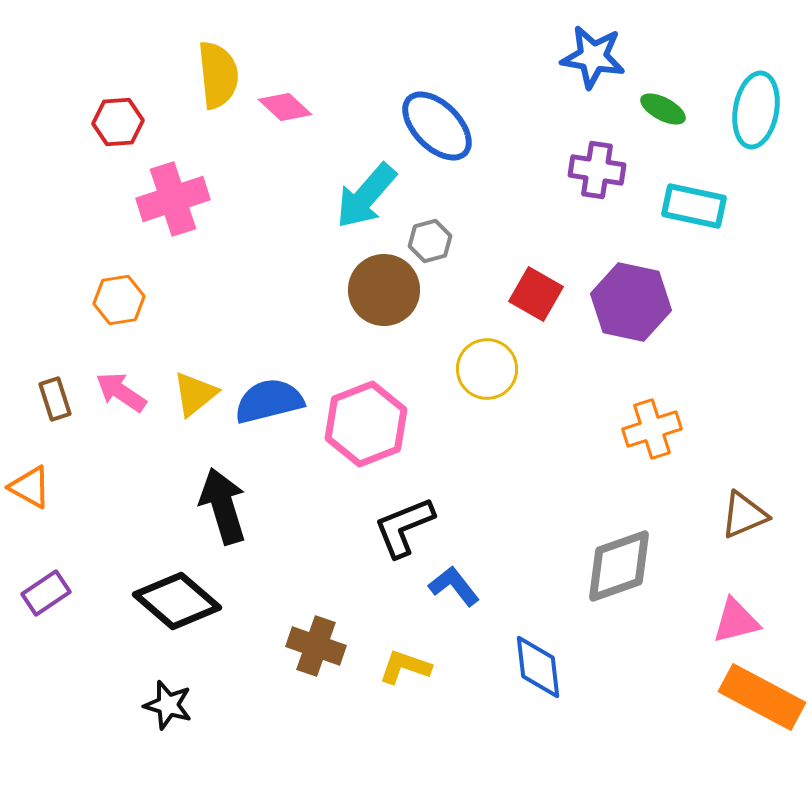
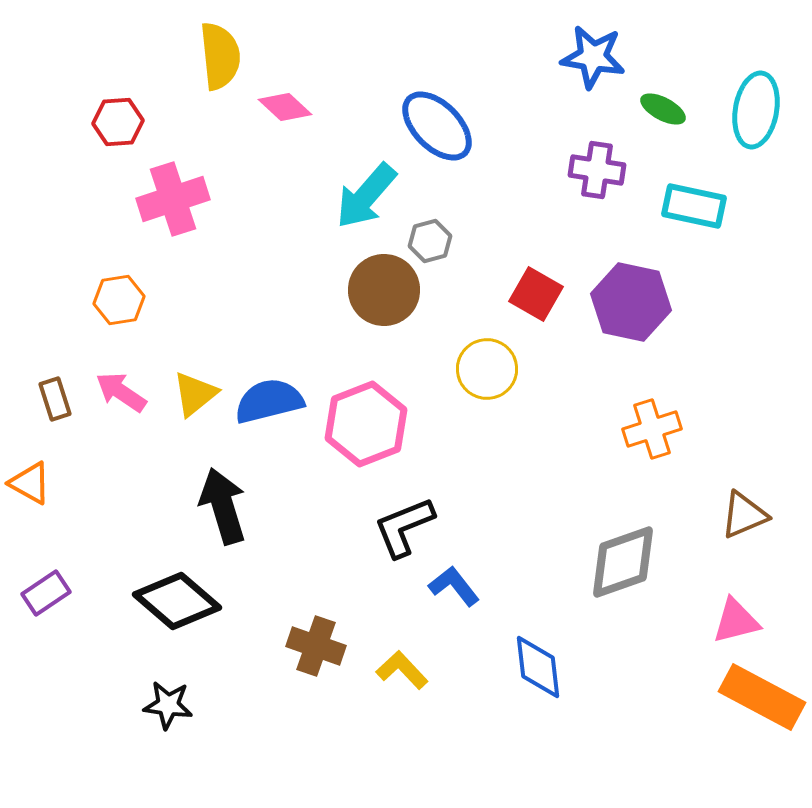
yellow semicircle: moved 2 px right, 19 px up
orange triangle: moved 4 px up
gray diamond: moved 4 px right, 4 px up
yellow L-shape: moved 3 px left, 3 px down; rotated 28 degrees clockwise
black star: rotated 9 degrees counterclockwise
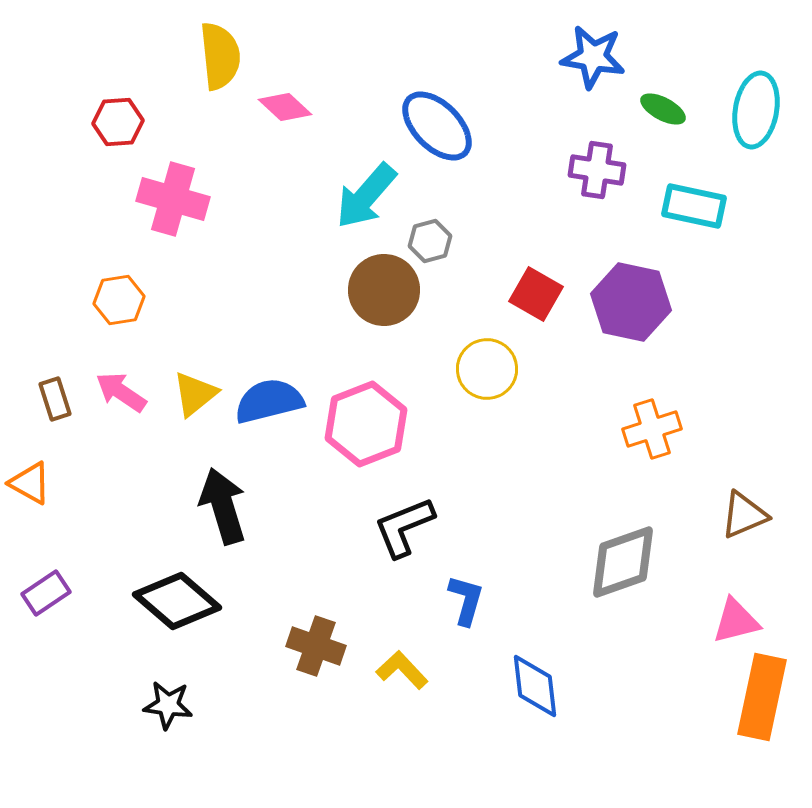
pink cross: rotated 34 degrees clockwise
blue L-shape: moved 12 px right, 14 px down; rotated 54 degrees clockwise
blue diamond: moved 3 px left, 19 px down
orange rectangle: rotated 74 degrees clockwise
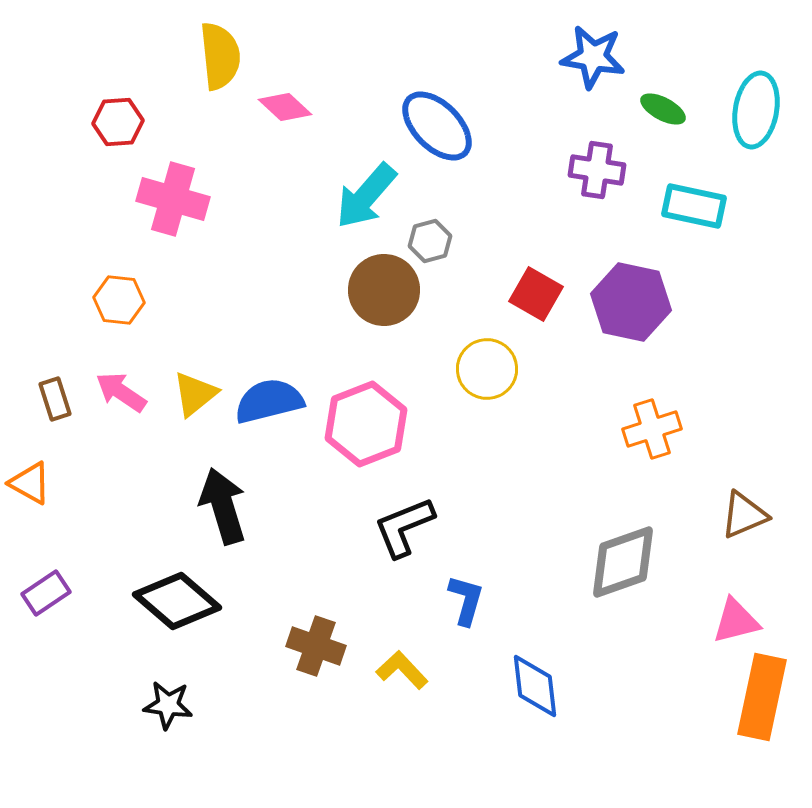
orange hexagon: rotated 15 degrees clockwise
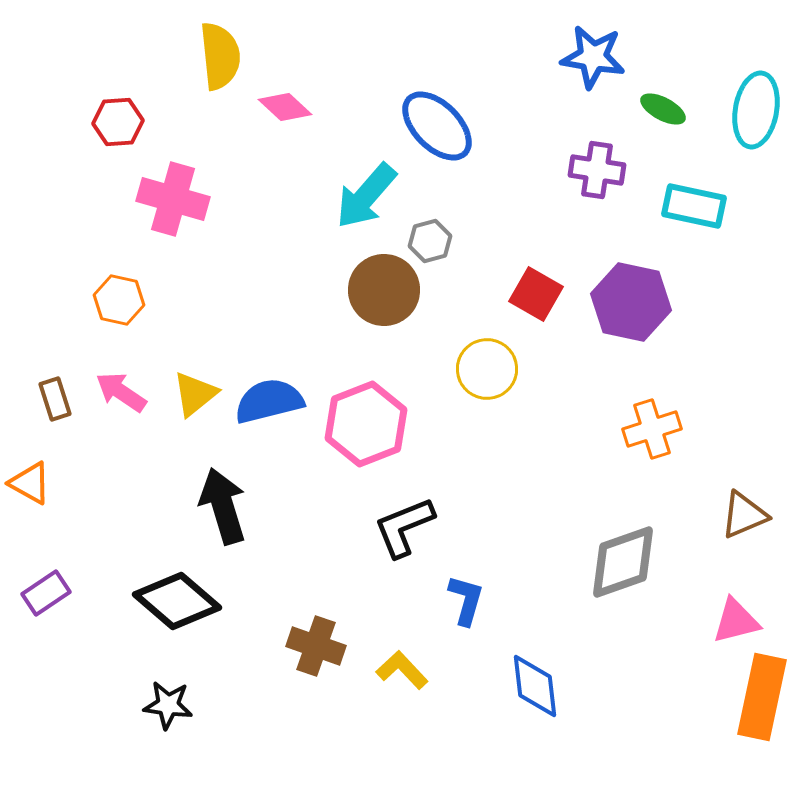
orange hexagon: rotated 6 degrees clockwise
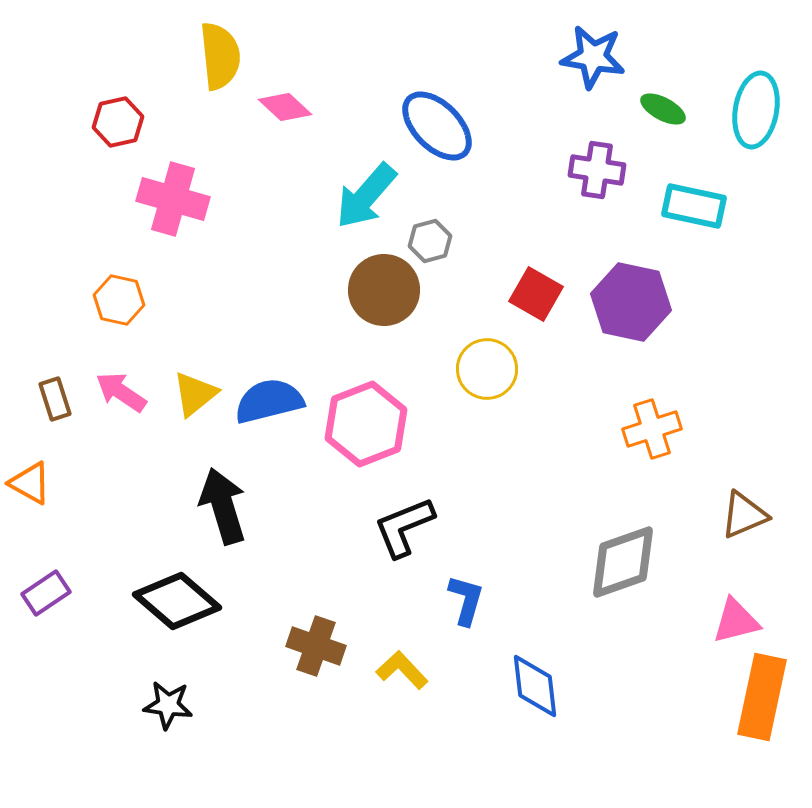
red hexagon: rotated 9 degrees counterclockwise
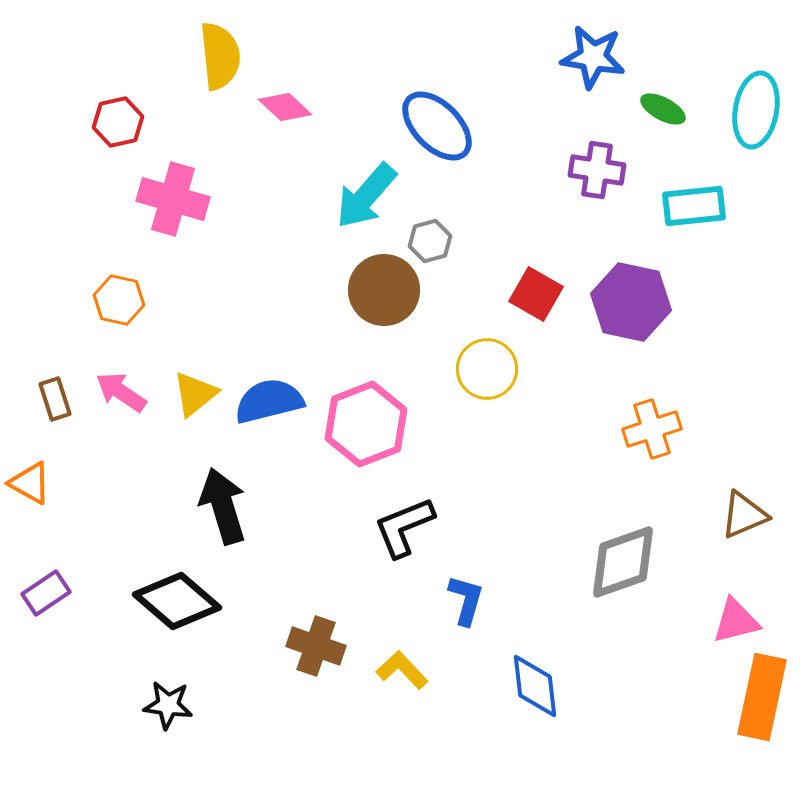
cyan rectangle: rotated 18 degrees counterclockwise
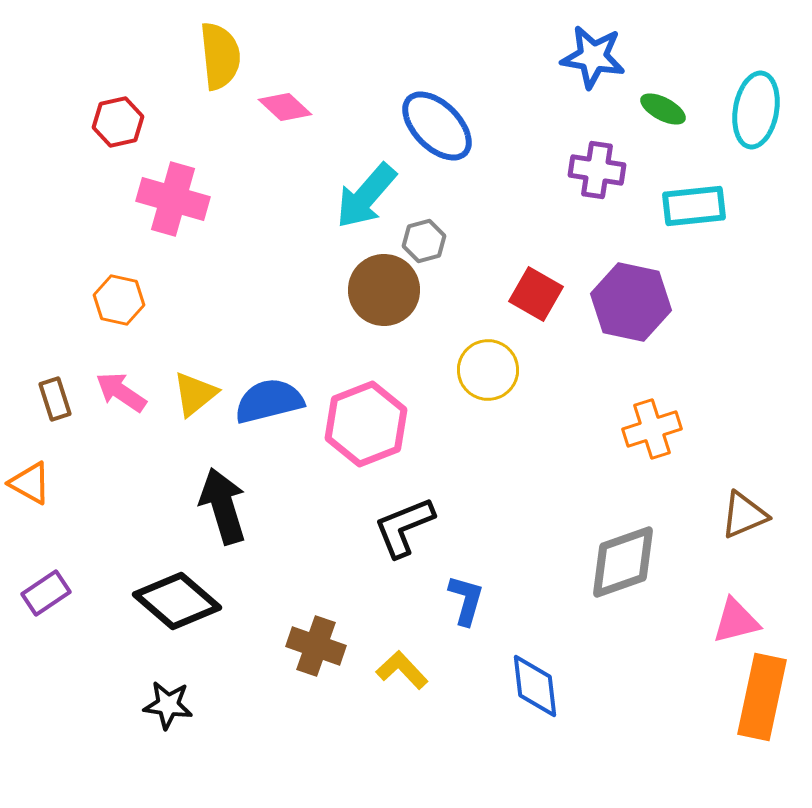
gray hexagon: moved 6 px left
yellow circle: moved 1 px right, 1 px down
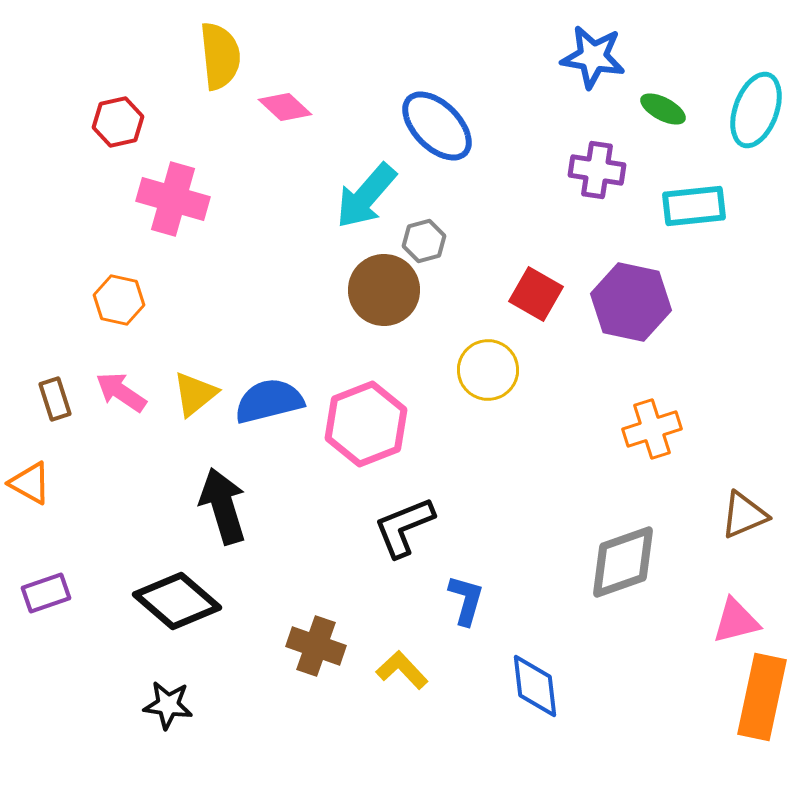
cyan ellipse: rotated 10 degrees clockwise
purple rectangle: rotated 15 degrees clockwise
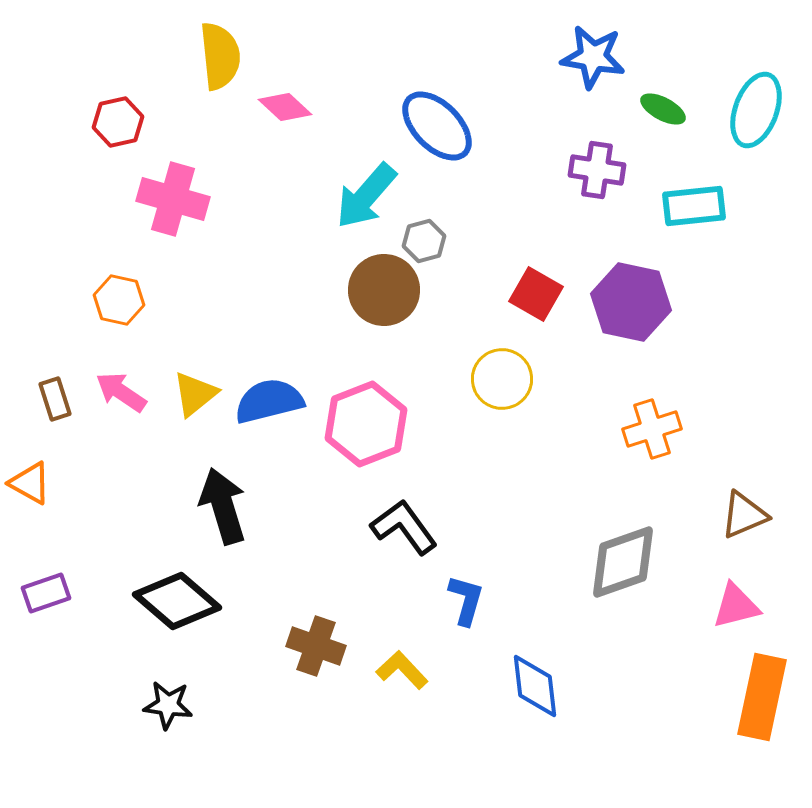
yellow circle: moved 14 px right, 9 px down
black L-shape: rotated 76 degrees clockwise
pink triangle: moved 15 px up
